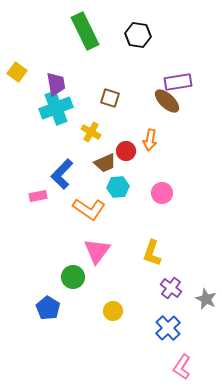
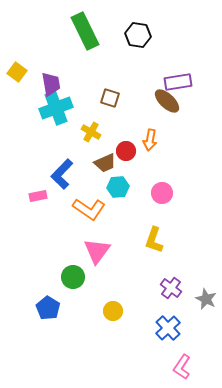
purple trapezoid: moved 5 px left
yellow L-shape: moved 2 px right, 13 px up
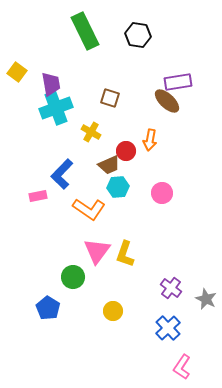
brown trapezoid: moved 4 px right, 2 px down
yellow L-shape: moved 29 px left, 14 px down
